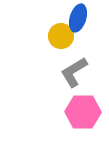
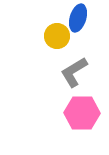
yellow circle: moved 4 px left
pink hexagon: moved 1 px left, 1 px down
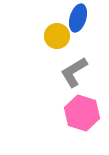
pink hexagon: rotated 16 degrees clockwise
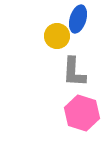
blue ellipse: moved 1 px down
gray L-shape: rotated 56 degrees counterclockwise
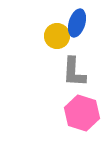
blue ellipse: moved 1 px left, 4 px down
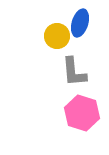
blue ellipse: moved 3 px right
gray L-shape: rotated 8 degrees counterclockwise
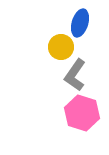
yellow circle: moved 4 px right, 11 px down
gray L-shape: moved 1 px right, 3 px down; rotated 40 degrees clockwise
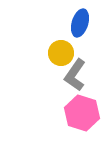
yellow circle: moved 6 px down
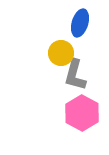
gray L-shape: rotated 20 degrees counterclockwise
pink hexagon: rotated 12 degrees clockwise
